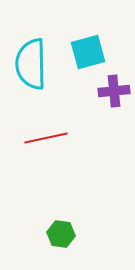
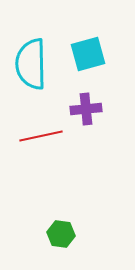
cyan square: moved 2 px down
purple cross: moved 28 px left, 18 px down
red line: moved 5 px left, 2 px up
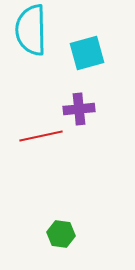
cyan square: moved 1 px left, 1 px up
cyan semicircle: moved 34 px up
purple cross: moved 7 px left
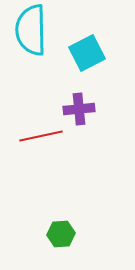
cyan square: rotated 12 degrees counterclockwise
green hexagon: rotated 12 degrees counterclockwise
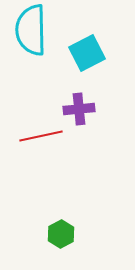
green hexagon: rotated 24 degrees counterclockwise
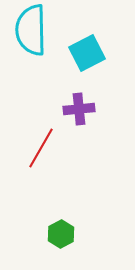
red line: moved 12 px down; rotated 48 degrees counterclockwise
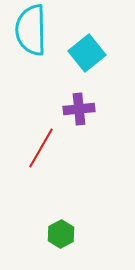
cyan square: rotated 12 degrees counterclockwise
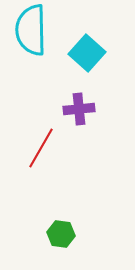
cyan square: rotated 9 degrees counterclockwise
green hexagon: rotated 24 degrees counterclockwise
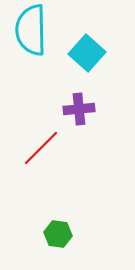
red line: rotated 15 degrees clockwise
green hexagon: moved 3 px left
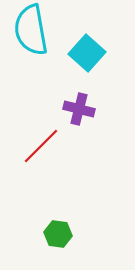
cyan semicircle: rotated 9 degrees counterclockwise
purple cross: rotated 20 degrees clockwise
red line: moved 2 px up
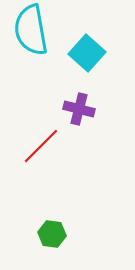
green hexagon: moved 6 px left
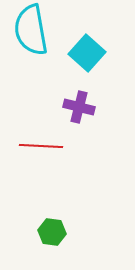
purple cross: moved 2 px up
red line: rotated 48 degrees clockwise
green hexagon: moved 2 px up
